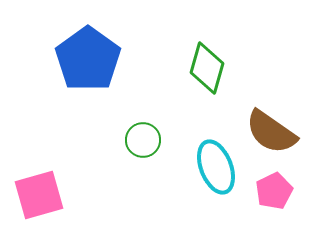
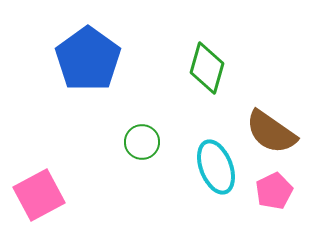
green circle: moved 1 px left, 2 px down
pink square: rotated 12 degrees counterclockwise
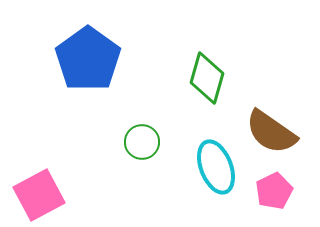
green diamond: moved 10 px down
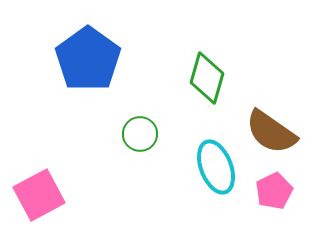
green circle: moved 2 px left, 8 px up
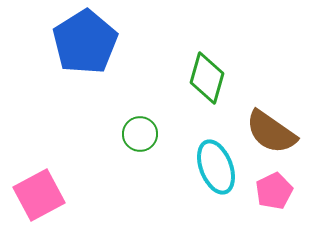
blue pentagon: moved 3 px left, 17 px up; rotated 4 degrees clockwise
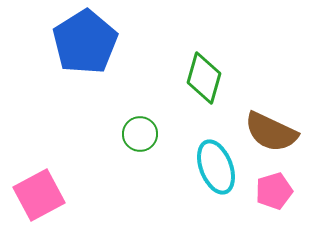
green diamond: moved 3 px left
brown semicircle: rotated 10 degrees counterclockwise
pink pentagon: rotated 9 degrees clockwise
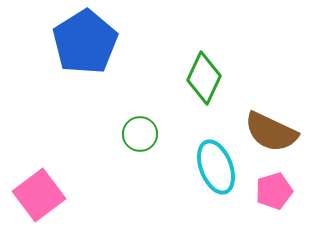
green diamond: rotated 9 degrees clockwise
pink square: rotated 9 degrees counterclockwise
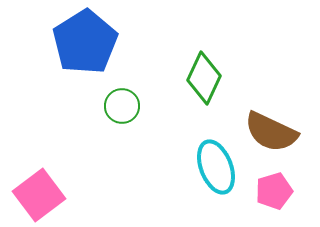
green circle: moved 18 px left, 28 px up
